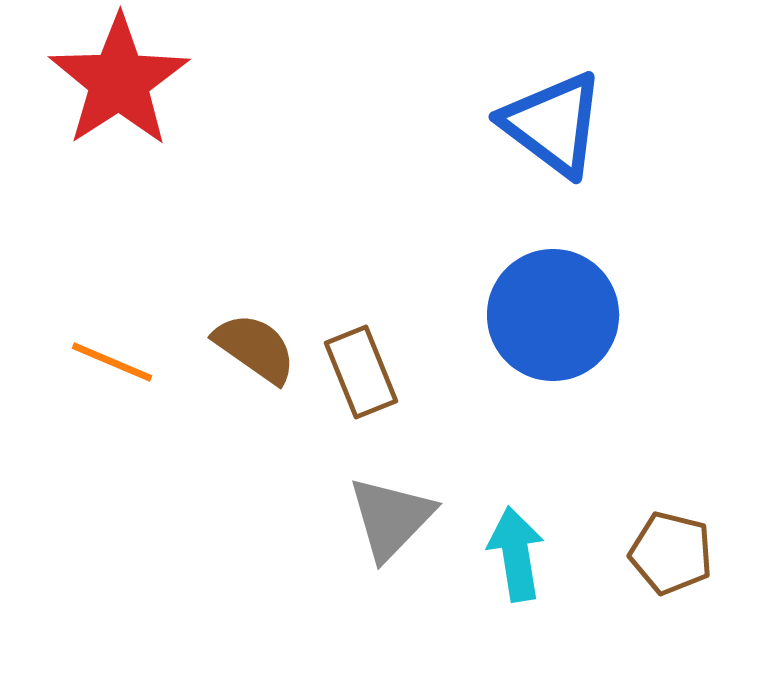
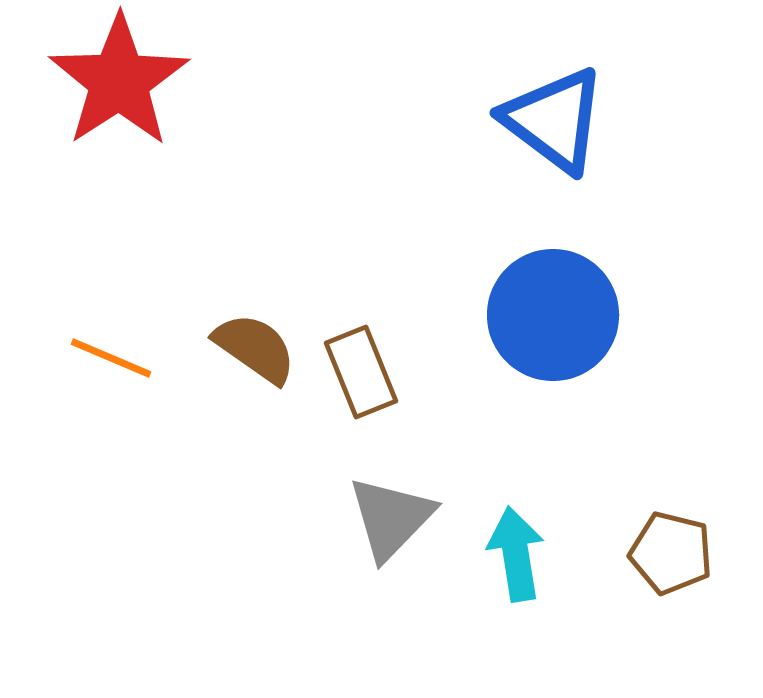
blue triangle: moved 1 px right, 4 px up
orange line: moved 1 px left, 4 px up
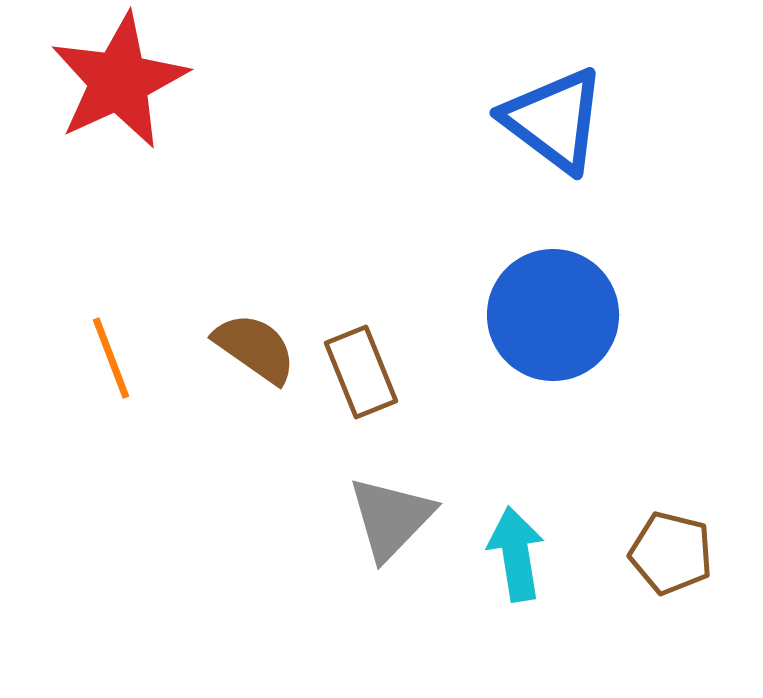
red star: rotated 8 degrees clockwise
orange line: rotated 46 degrees clockwise
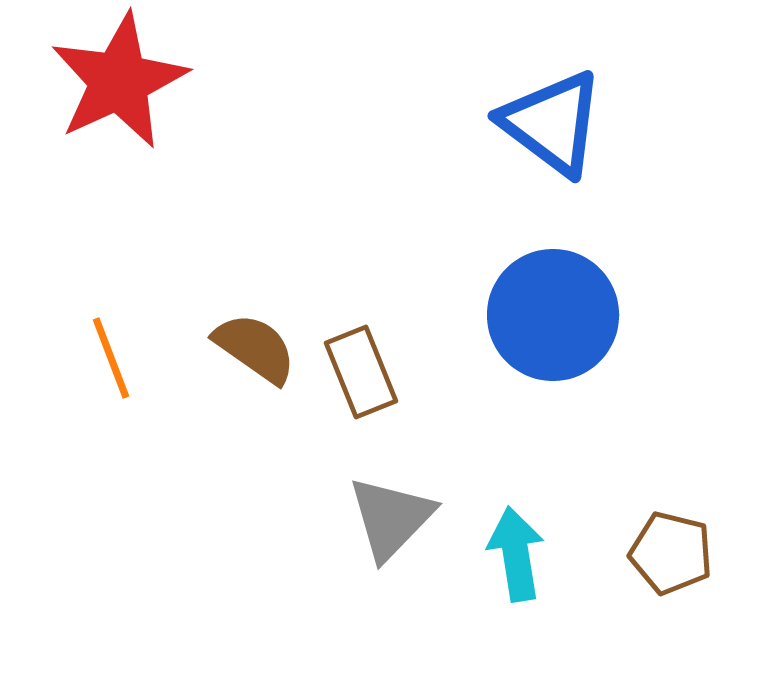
blue triangle: moved 2 px left, 3 px down
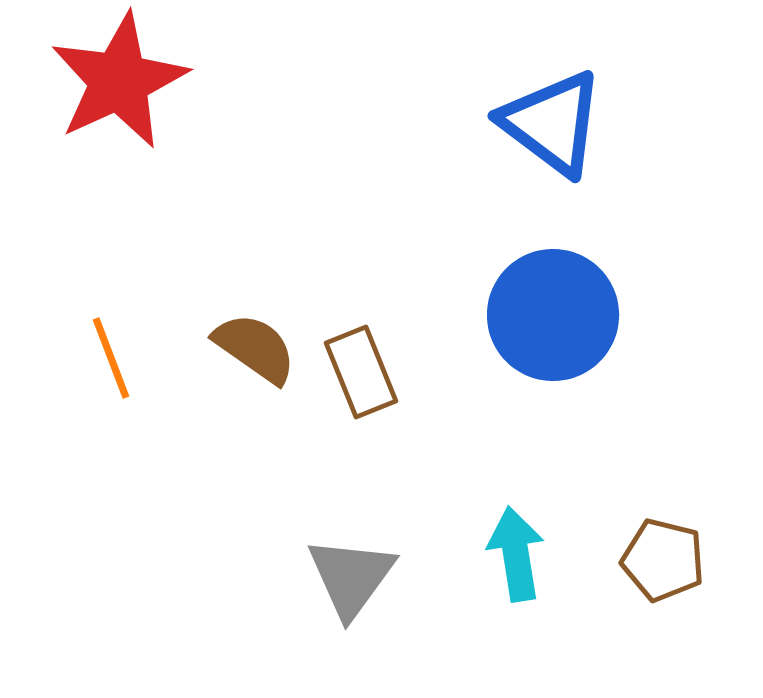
gray triangle: moved 40 px left, 59 px down; rotated 8 degrees counterclockwise
brown pentagon: moved 8 px left, 7 px down
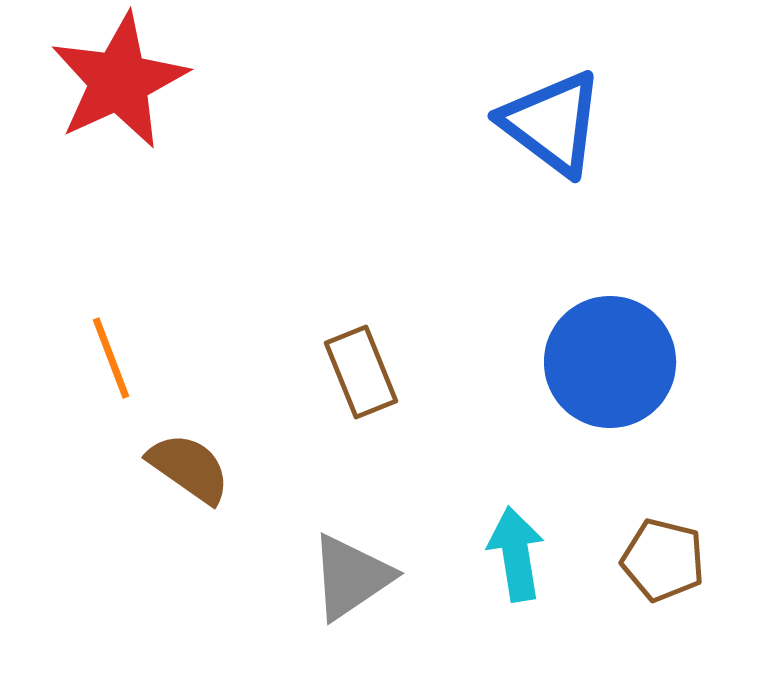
blue circle: moved 57 px right, 47 px down
brown semicircle: moved 66 px left, 120 px down
gray triangle: rotated 20 degrees clockwise
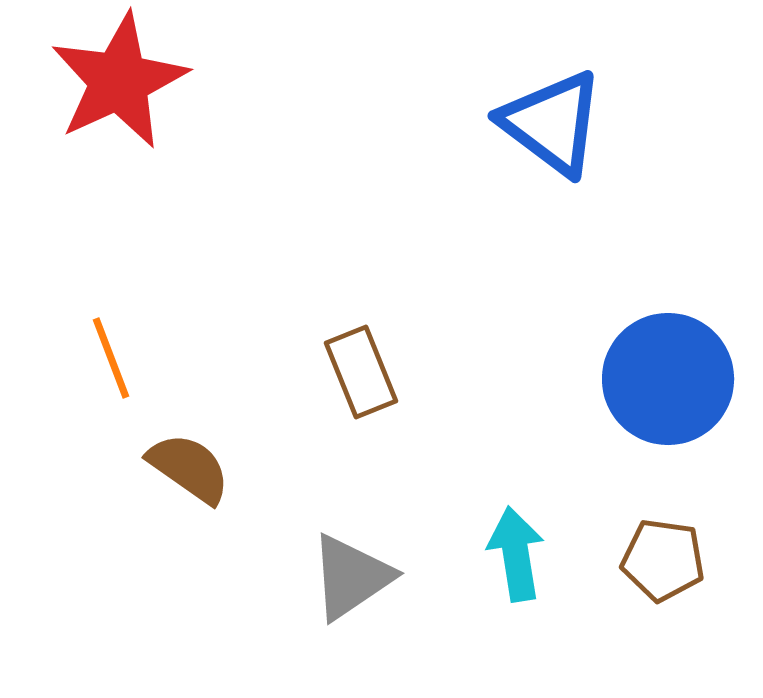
blue circle: moved 58 px right, 17 px down
brown pentagon: rotated 6 degrees counterclockwise
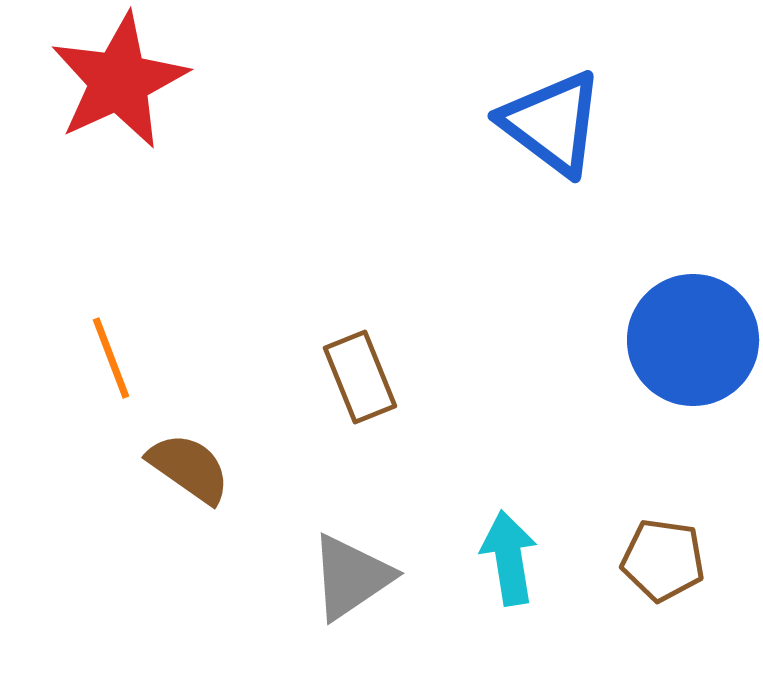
brown rectangle: moved 1 px left, 5 px down
blue circle: moved 25 px right, 39 px up
cyan arrow: moved 7 px left, 4 px down
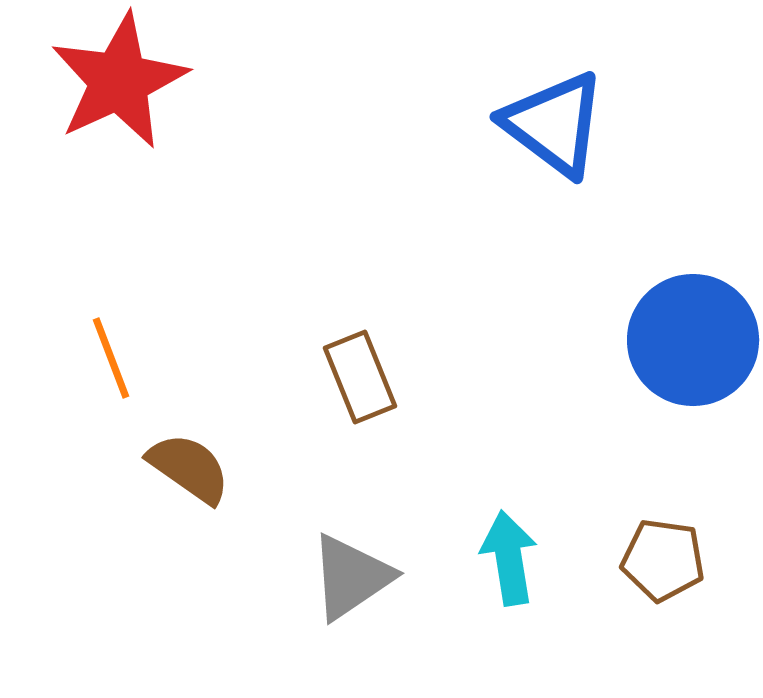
blue triangle: moved 2 px right, 1 px down
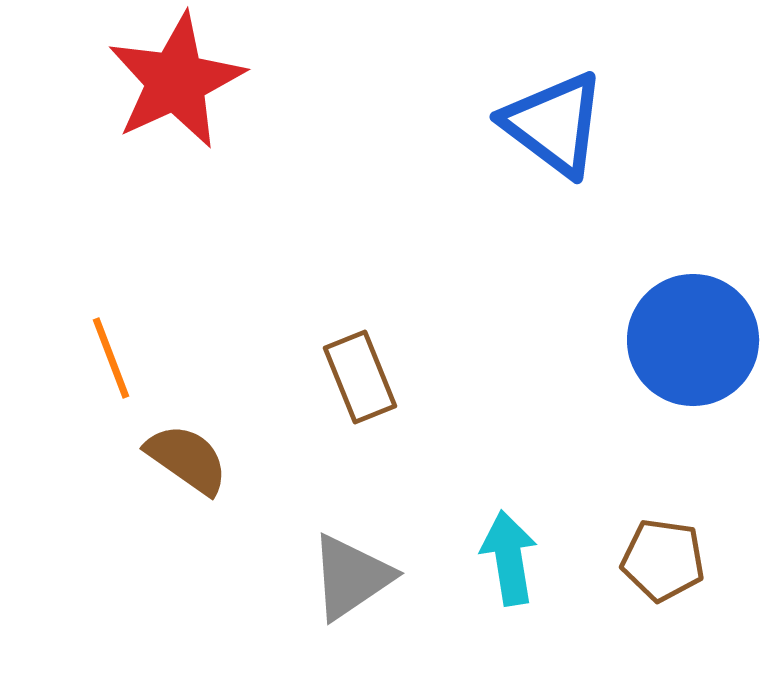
red star: moved 57 px right
brown semicircle: moved 2 px left, 9 px up
